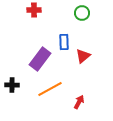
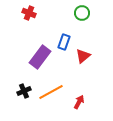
red cross: moved 5 px left, 3 px down; rotated 24 degrees clockwise
blue rectangle: rotated 21 degrees clockwise
purple rectangle: moved 2 px up
black cross: moved 12 px right, 6 px down; rotated 24 degrees counterclockwise
orange line: moved 1 px right, 3 px down
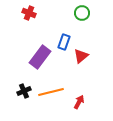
red triangle: moved 2 px left
orange line: rotated 15 degrees clockwise
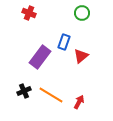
orange line: moved 3 px down; rotated 45 degrees clockwise
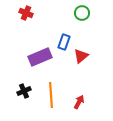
red cross: moved 3 px left
purple rectangle: rotated 30 degrees clockwise
orange line: rotated 55 degrees clockwise
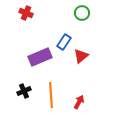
blue rectangle: rotated 14 degrees clockwise
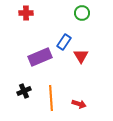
red cross: rotated 24 degrees counterclockwise
red triangle: rotated 21 degrees counterclockwise
orange line: moved 3 px down
red arrow: moved 2 px down; rotated 80 degrees clockwise
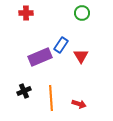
blue rectangle: moved 3 px left, 3 px down
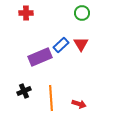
blue rectangle: rotated 14 degrees clockwise
red triangle: moved 12 px up
